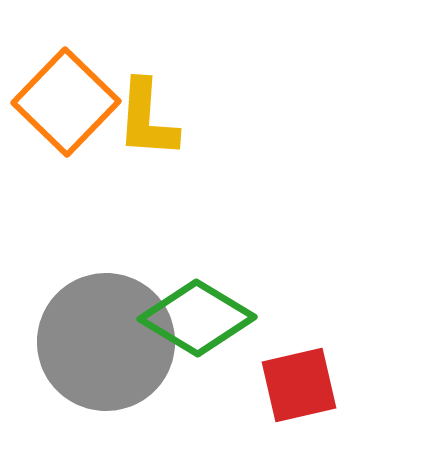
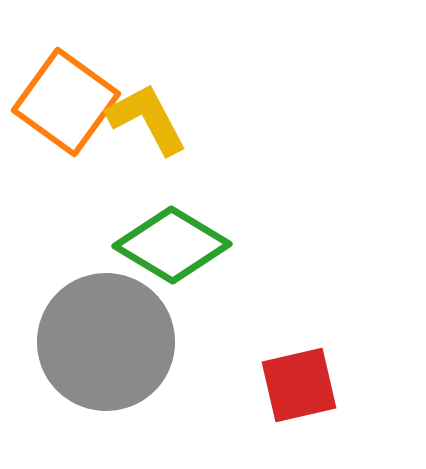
orange square: rotated 8 degrees counterclockwise
yellow L-shape: rotated 148 degrees clockwise
green diamond: moved 25 px left, 73 px up
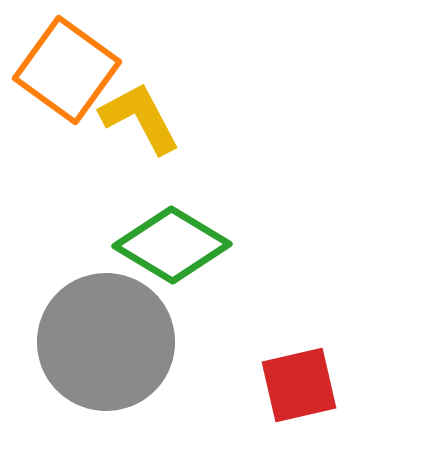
orange square: moved 1 px right, 32 px up
yellow L-shape: moved 7 px left, 1 px up
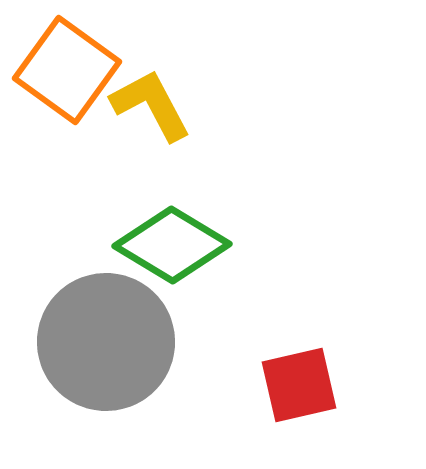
yellow L-shape: moved 11 px right, 13 px up
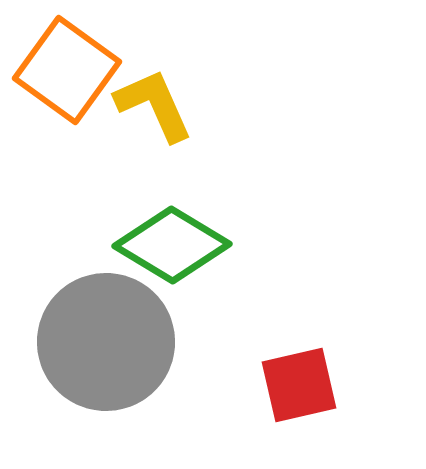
yellow L-shape: moved 3 px right; rotated 4 degrees clockwise
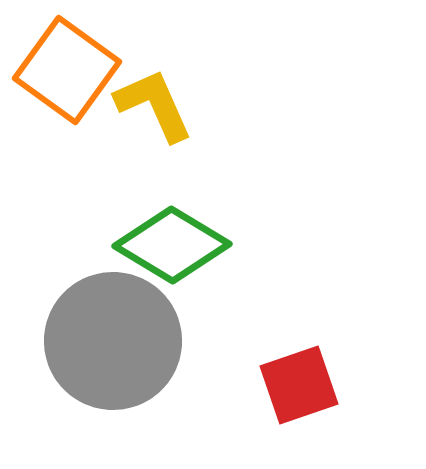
gray circle: moved 7 px right, 1 px up
red square: rotated 6 degrees counterclockwise
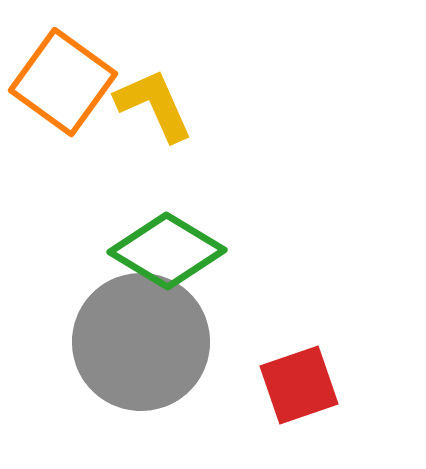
orange square: moved 4 px left, 12 px down
green diamond: moved 5 px left, 6 px down
gray circle: moved 28 px right, 1 px down
